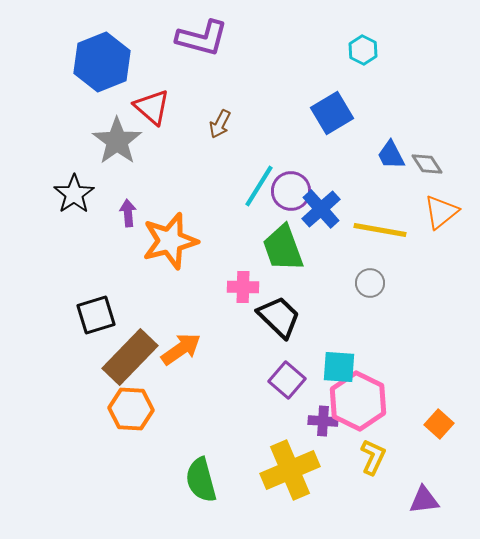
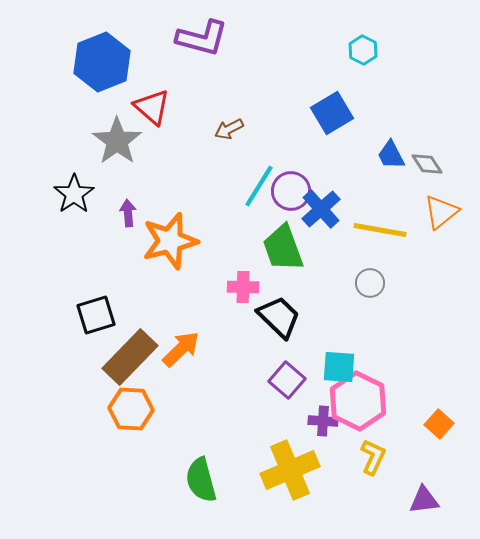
brown arrow: moved 9 px right, 5 px down; rotated 36 degrees clockwise
orange arrow: rotated 9 degrees counterclockwise
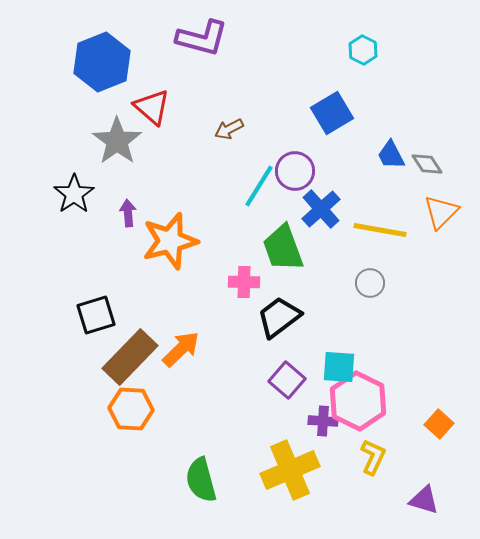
purple circle: moved 4 px right, 20 px up
orange triangle: rotated 6 degrees counterclockwise
pink cross: moved 1 px right, 5 px up
black trapezoid: rotated 81 degrees counterclockwise
purple triangle: rotated 24 degrees clockwise
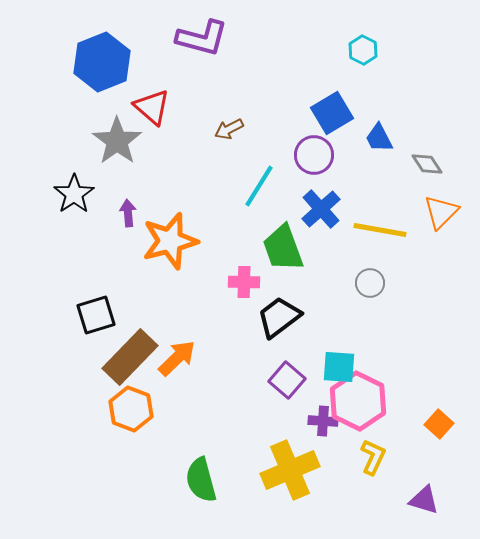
blue trapezoid: moved 12 px left, 17 px up
purple circle: moved 19 px right, 16 px up
orange arrow: moved 4 px left, 9 px down
orange hexagon: rotated 18 degrees clockwise
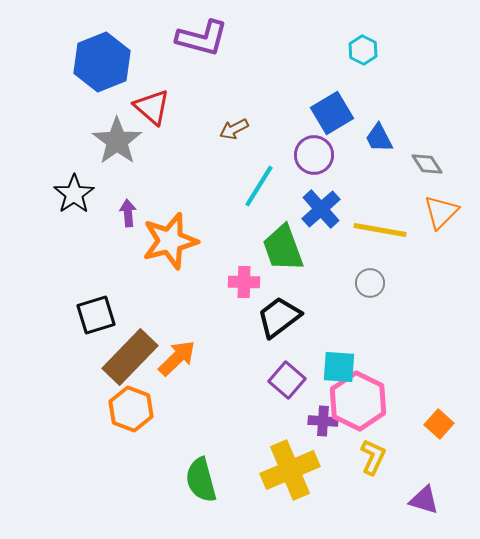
brown arrow: moved 5 px right
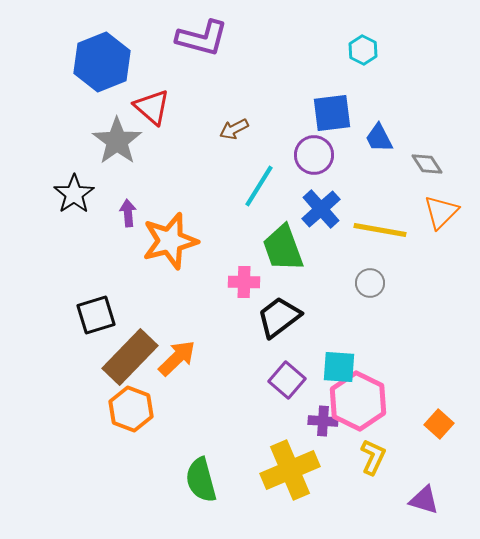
blue square: rotated 24 degrees clockwise
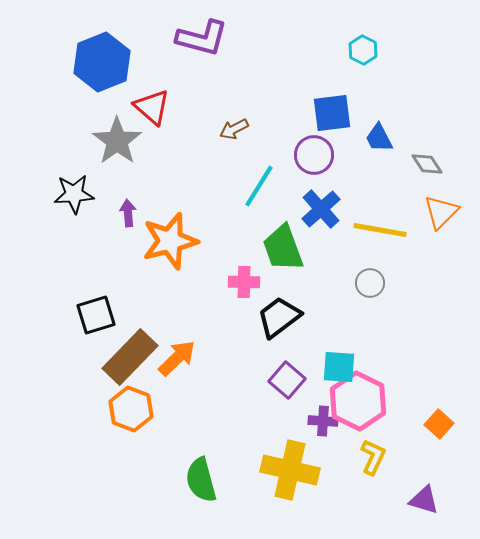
black star: rotated 30 degrees clockwise
yellow cross: rotated 36 degrees clockwise
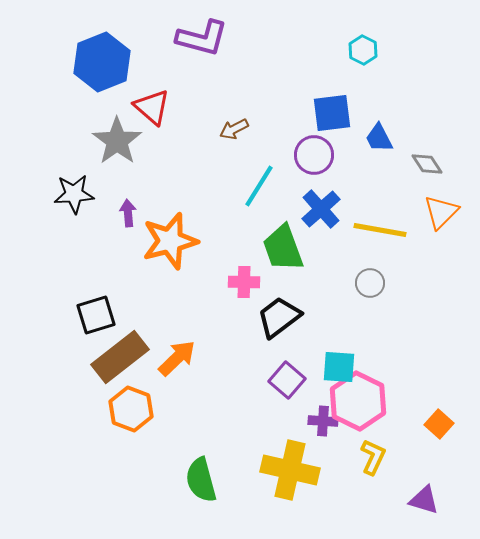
brown rectangle: moved 10 px left; rotated 8 degrees clockwise
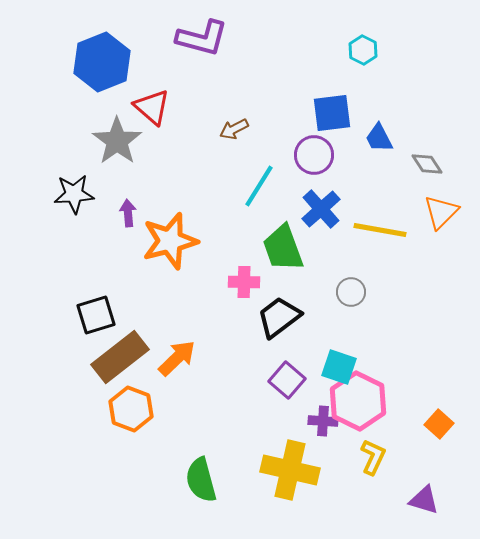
gray circle: moved 19 px left, 9 px down
cyan square: rotated 15 degrees clockwise
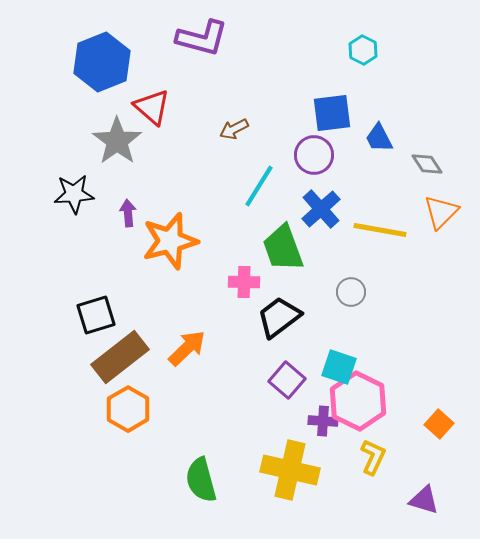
orange arrow: moved 10 px right, 10 px up
orange hexagon: moved 3 px left; rotated 9 degrees clockwise
